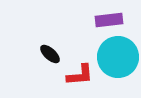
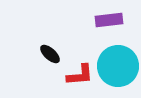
cyan circle: moved 9 px down
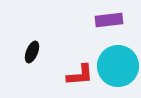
black ellipse: moved 18 px left, 2 px up; rotated 70 degrees clockwise
